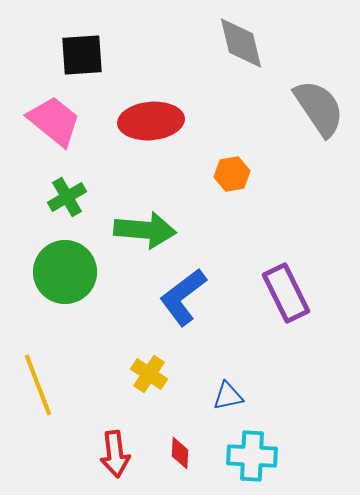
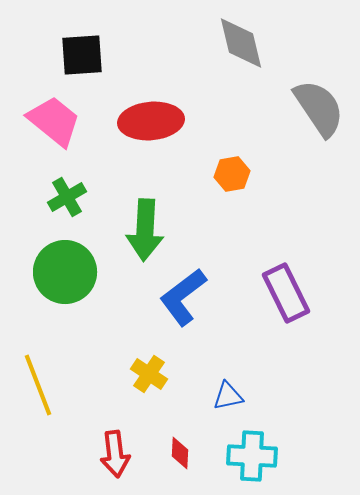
green arrow: rotated 88 degrees clockwise
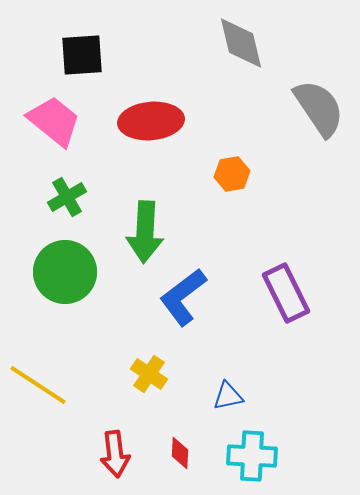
green arrow: moved 2 px down
yellow line: rotated 36 degrees counterclockwise
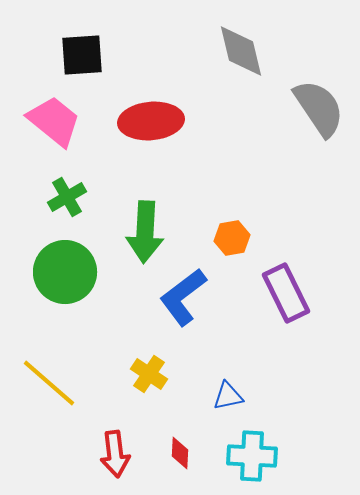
gray diamond: moved 8 px down
orange hexagon: moved 64 px down
yellow line: moved 11 px right, 2 px up; rotated 8 degrees clockwise
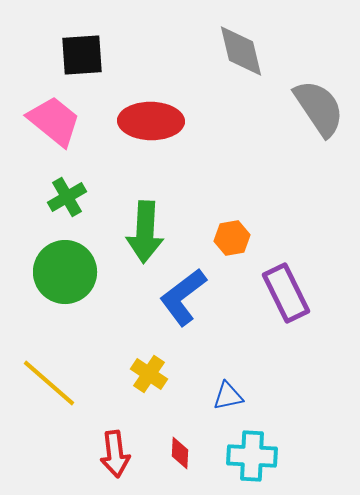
red ellipse: rotated 6 degrees clockwise
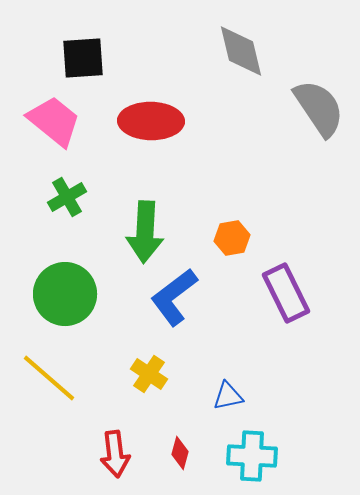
black square: moved 1 px right, 3 px down
green circle: moved 22 px down
blue L-shape: moved 9 px left
yellow line: moved 5 px up
red diamond: rotated 12 degrees clockwise
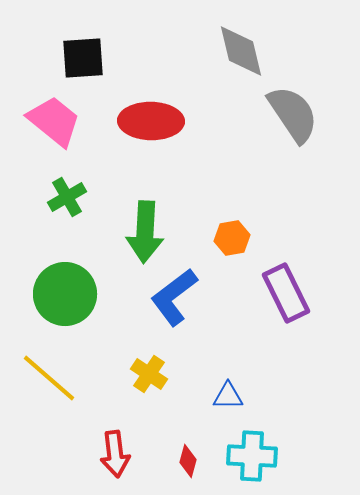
gray semicircle: moved 26 px left, 6 px down
blue triangle: rotated 12 degrees clockwise
red diamond: moved 8 px right, 8 px down
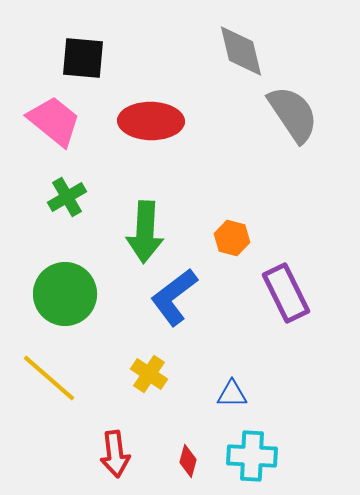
black square: rotated 9 degrees clockwise
orange hexagon: rotated 24 degrees clockwise
blue triangle: moved 4 px right, 2 px up
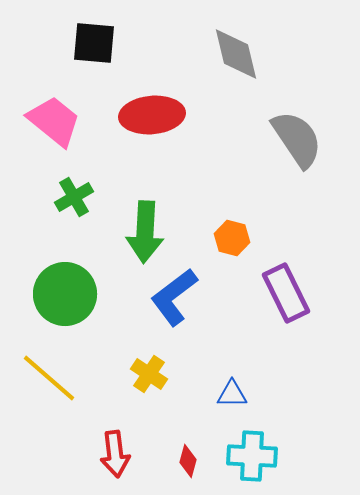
gray diamond: moved 5 px left, 3 px down
black square: moved 11 px right, 15 px up
gray semicircle: moved 4 px right, 25 px down
red ellipse: moved 1 px right, 6 px up; rotated 6 degrees counterclockwise
green cross: moved 7 px right
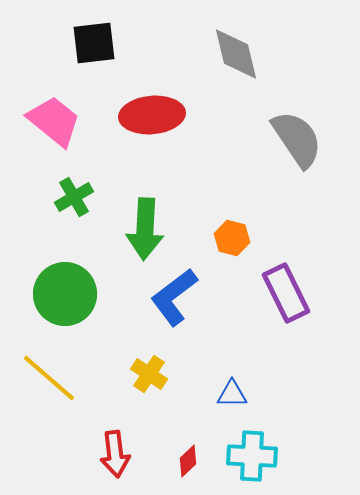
black square: rotated 12 degrees counterclockwise
green arrow: moved 3 px up
red diamond: rotated 32 degrees clockwise
